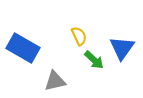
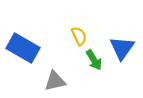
green arrow: rotated 15 degrees clockwise
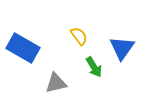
yellow semicircle: rotated 12 degrees counterclockwise
green arrow: moved 7 px down
gray triangle: moved 1 px right, 2 px down
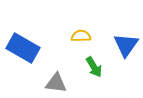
yellow semicircle: moved 2 px right; rotated 54 degrees counterclockwise
blue triangle: moved 4 px right, 3 px up
gray triangle: rotated 20 degrees clockwise
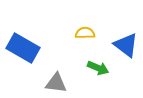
yellow semicircle: moved 4 px right, 3 px up
blue triangle: rotated 28 degrees counterclockwise
green arrow: moved 4 px right, 1 px down; rotated 35 degrees counterclockwise
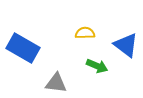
green arrow: moved 1 px left, 2 px up
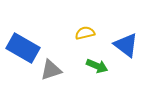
yellow semicircle: rotated 12 degrees counterclockwise
gray triangle: moved 5 px left, 13 px up; rotated 25 degrees counterclockwise
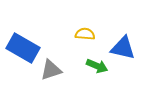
yellow semicircle: moved 1 px down; rotated 18 degrees clockwise
blue triangle: moved 3 px left, 3 px down; rotated 24 degrees counterclockwise
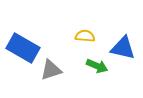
yellow semicircle: moved 2 px down
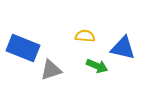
blue rectangle: rotated 8 degrees counterclockwise
